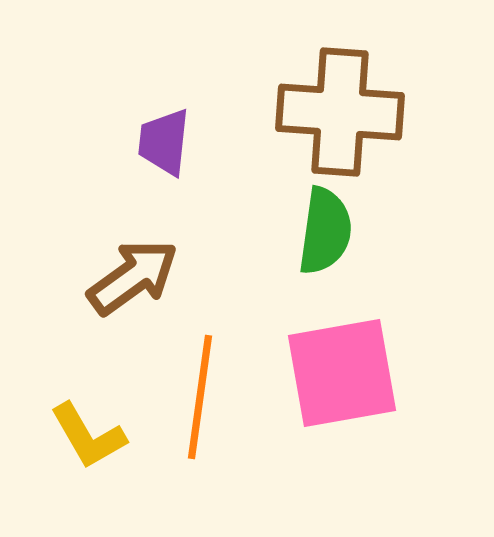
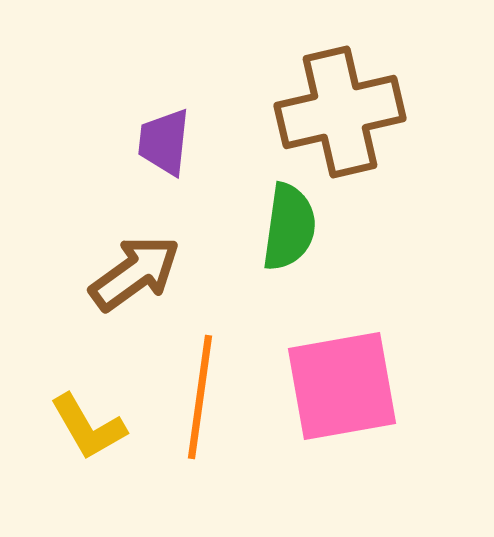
brown cross: rotated 17 degrees counterclockwise
green semicircle: moved 36 px left, 4 px up
brown arrow: moved 2 px right, 4 px up
pink square: moved 13 px down
yellow L-shape: moved 9 px up
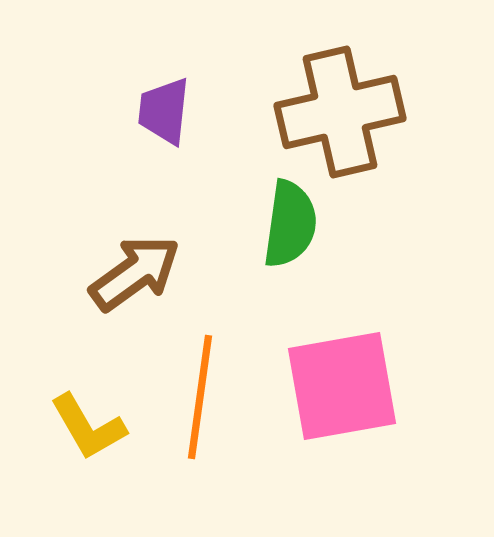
purple trapezoid: moved 31 px up
green semicircle: moved 1 px right, 3 px up
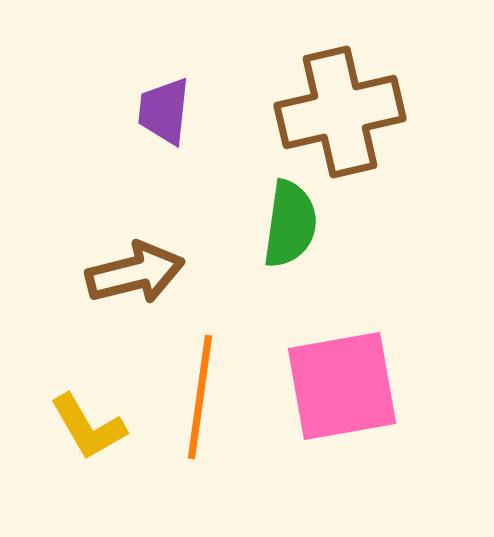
brown arrow: rotated 22 degrees clockwise
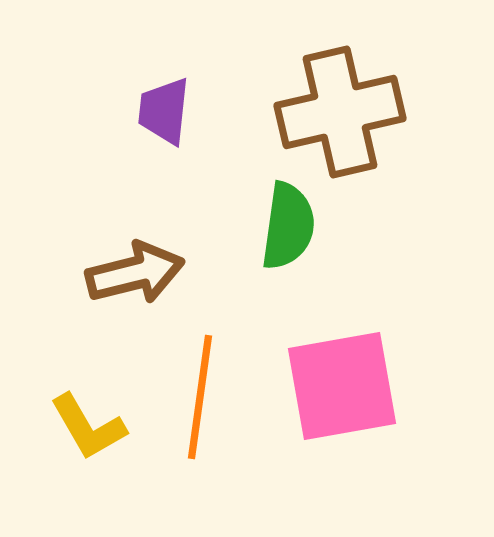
green semicircle: moved 2 px left, 2 px down
